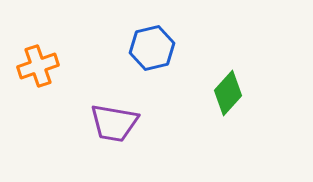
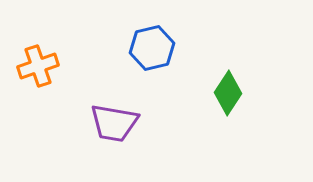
green diamond: rotated 9 degrees counterclockwise
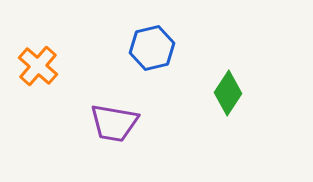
orange cross: rotated 30 degrees counterclockwise
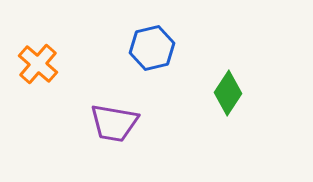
orange cross: moved 2 px up
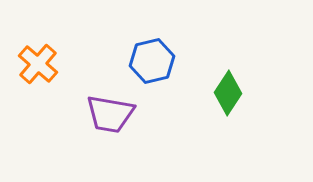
blue hexagon: moved 13 px down
purple trapezoid: moved 4 px left, 9 px up
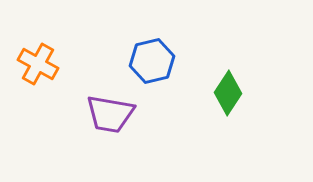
orange cross: rotated 12 degrees counterclockwise
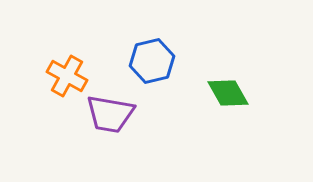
orange cross: moved 29 px right, 12 px down
green diamond: rotated 63 degrees counterclockwise
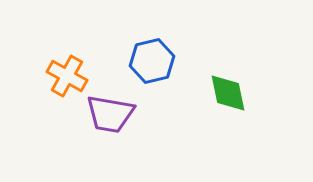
green diamond: rotated 18 degrees clockwise
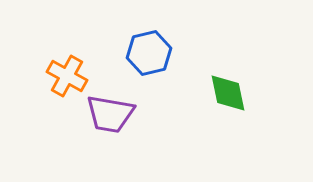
blue hexagon: moved 3 px left, 8 px up
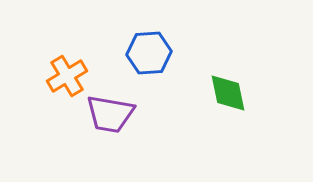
blue hexagon: rotated 9 degrees clockwise
orange cross: rotated 30 degrees clockwise
